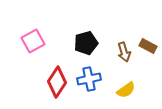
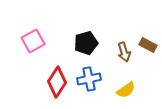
brown rectangle: moved 1 px up
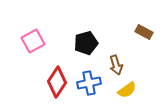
brown rectangle: moved 4 px left, 13 px up
brown arrow: moved 8 px left, 13 px down
blue cross: moved 4 px down
yellow semicircle: moved 1 px right
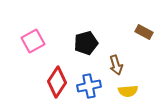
blue cross: moved 3 px down
yellow semicircle: moved 1 px right, 1 px down; rotated 30 degrees clockwise
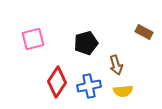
pink square: moved 2 px up; rotated 15 degrees clockwise
yellow semicircle: moved 5 px left
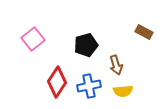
pink square: rotated 25 degrees counterclockwise
black pentagon: moved 2 px down
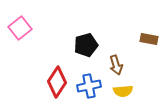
brown rectangle: moved 5 px right, 7 px down; rotated 18 degrees counterclockwise
pink square: moved 13 px left, 11 px up
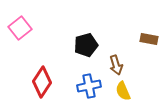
red diamond: moved 15 px left
yellow semicircle: rotated 72 degrees clockwise
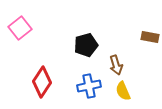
brown rectangle: moved 1 px right, 2 px up
